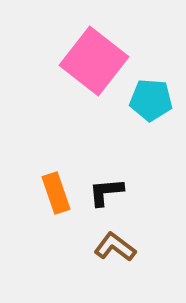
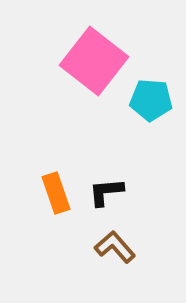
brown L-shape: rotated 12 degrees clockwise
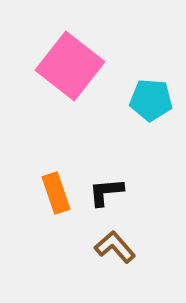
pink square: moved 24 px left, 5 px down
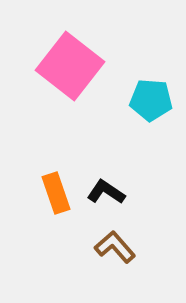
black L-shape: rotated 39 degrees clockwise
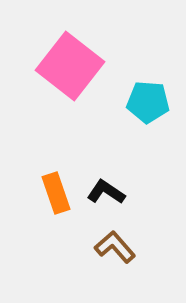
cyan pentagon: moved 3 px left, 2 px down
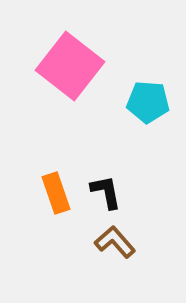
black L-shape: rotated 45 degrees clockwise
brown L-shape: moved 5 px up
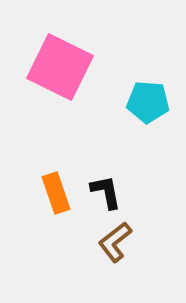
pink square: moved 10 px left, 1 px down; rotated 12 degrees counterclockwise
brown L-shape: rotated 87 degrees counterclockwise
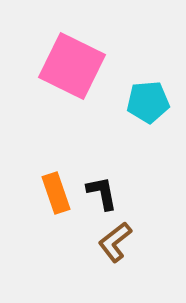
pink square: moved 12 px right, 1 px up
cyan pentagon: rotated 9 degrees counterclockwise
black L-shape: moved 4 px left, 1 px down
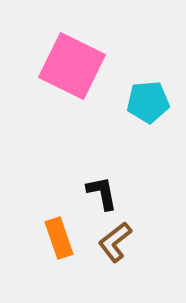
orange rectangle: moved 3 px right, 45 px down
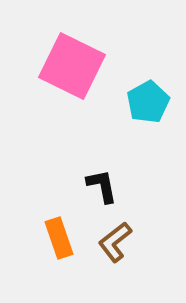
cyan pentagon: rotated 24 degrees counterclockwise
black L-shape: moved 7 px up
